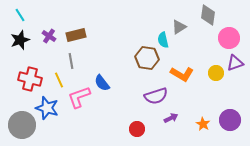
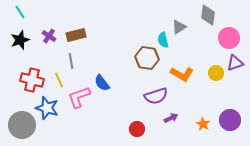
cyan line: moved 3 px up
red cross: moved 2 px right, 1 px down
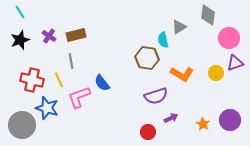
red circle: moved 11 px right, 3 px down
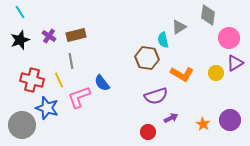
purple triangle: rotated 12 degrees counterclockwise
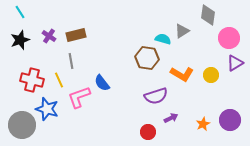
gray triangle: moved 3 px right, 4 px down
cyan semicircle: moved 1 px up; rotated 119 degrees clockwise
yellow circle: moved 5 px left, 2 px down
blue star: moved 1 px down
orange star: rotated 16 degrees clockwise
